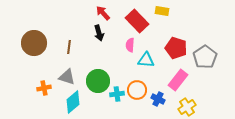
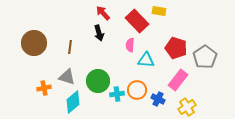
yellow rectangle: moved 3 px left
brown line: moved 1 px right
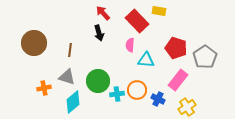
brown line: moved 3 px down
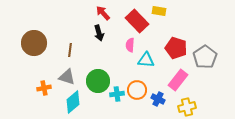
yellow cross: rotated 18 degrees clockwise
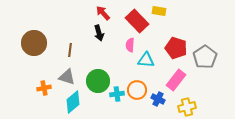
pink rectangle: moved 2 px left
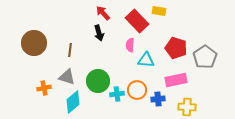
pink rectangle: rotated 40 degrees clockwise
blue cross: rotated 32 degrees counterclockwise
yellow cross: rotated 18 degrees clockwise
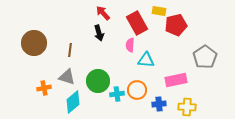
red rectangle: moved 2 px down; rotated 15 degrees clockwise
red pentagon: moved 23 px up; rotated 30 degrees counterclockwise
blue cross: moved 1 px right, 5 px down
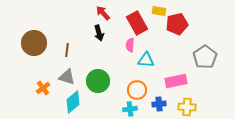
red pentagon: moved 1 px right, 1 px up
brown line: moved 3 px left
pink rectangle: moved 1 px down
orange cross: moved 1 px left; rotated 24 degrees counterclockwise
cyan cross: moved 13 px right, 15 px down
